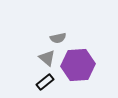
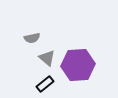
gray semicircle: moved 26 px left
black rectangle: moved 2 px down
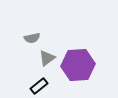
gray triangle: rotated 42 degrees clockwise
black rectangle: moved 6 px left, 2 px down
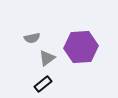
purple hexagon: moved 3 px right, 18 px up
black rectangle: moved 4 px right, 2 px up
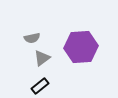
gray triangle: moved 5 px left
black rectangle: moved 3 px left, 2 px down
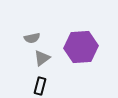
black rectangle: rotated 36 degrees counterclockwise
